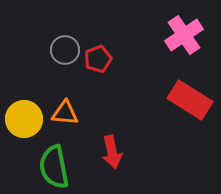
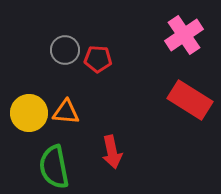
red pentagon: rotated 24 degrees clockwise
orange triangle: moved 1 px right, 1 px up
yellow circle: moved 5 px right, 6 px up
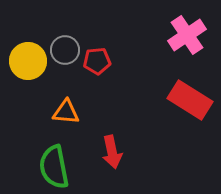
pink cross: moved 3 px right
red pentagon: moved 1 px left, 2 px down; rotated 8 degrees counterclockwise
yellow circle: moved 1 px left, 52 px up
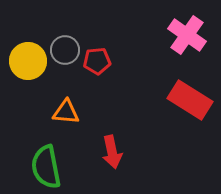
pink cross: rotated 21 degrees counterclockwise
green semicircle: moved 8 px left
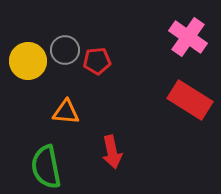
pink cross: moved 1 px right, 2 px down
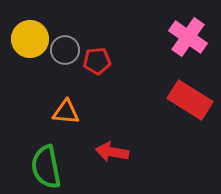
yellow circle: moved 2 px right, 22 px up
red arrow: rotated 112 degrees clockwise
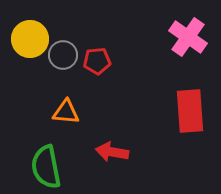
gray circle: moved 2 px left, 5 px down
red rectangle: moved 11 px down; rotated 54 degrees clockwise
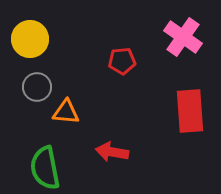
pink cross: moved 5 px left
gray circle: moved 26 px left, 32 px down
red pentagon: moved 25 px right
green semicircle: moved 1 px left, 1 px down
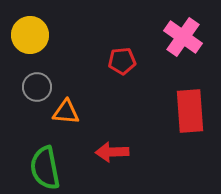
yellow circle: moved 4 px up
red arrow: rotated 12 degrees counterclockwise
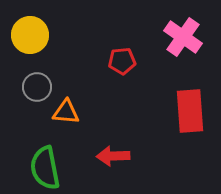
red arrow: moved 1 px right, 4 px down
